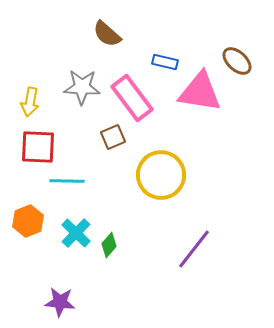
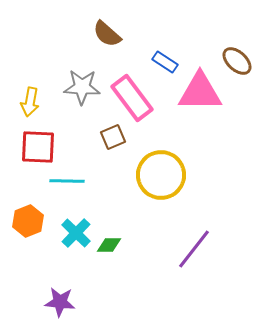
blue rectangle: rotated 20 degrees clockwise
pink triangle: rotated 9 degrees counterclockwise
green diamond: rotated 50 degrees clockwise
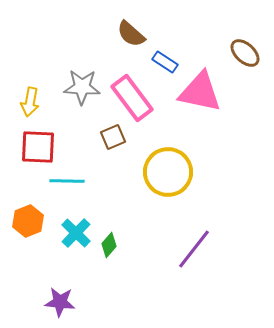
brown semicircle: moved 24 px right
brown ellipse: moved 8 px right, 8 px up
pink triangle: rotated 12 degrees clockwise
yellow circle: moved 7 px right, 3 px up
green diamond: rotated 50 degrees counterclockwise
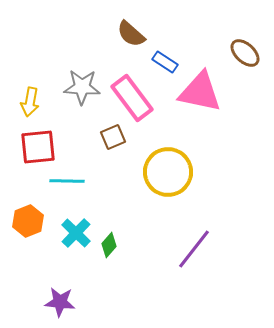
red square: rotated 9 degrees counterclockwise
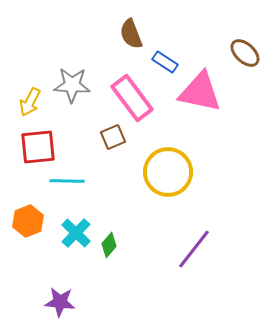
brown semicircle: rotated 28 degrees clockwise
gray star: moved 10 px left, 2 px up
yellow arrow: rotated 16 degrees clockwise
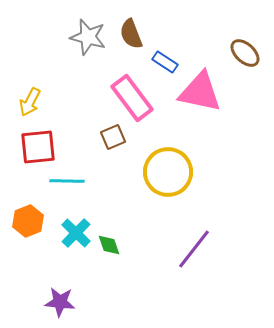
gray star: moved 16 px right, 48 px up; rotated 12 degrees clockwise
green diamond: rotated 60 degrees counterclockwise
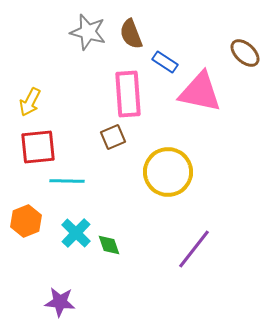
gray star: moved 5 px up
pink rectangle: moved 4 px left, 4 px up; rotated 33 degrees clockwise
orange hexagon: moved 2 px left
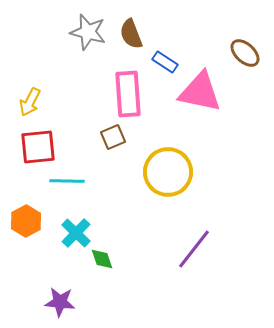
orange hexagon: rotated 8 degrees counterclockwise
green diamond: moved 7 px left, 14 px down
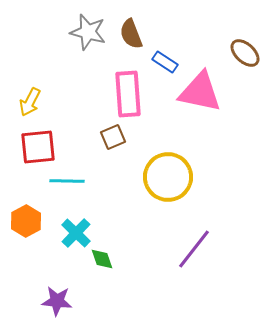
yellow circle: moved 5 px down
purple star: moved 3 px left, 1 px up
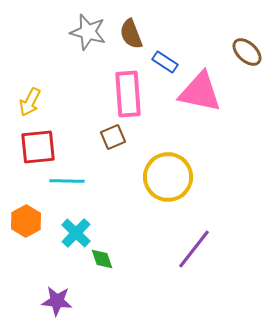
brown ellipse: moved 2 px right, 1 px up
